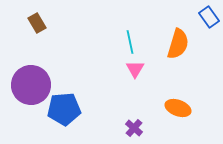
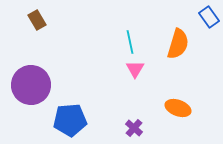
brown rectangle: moved 3 px up
blue pentagon: moved 6 px right, 11 px down
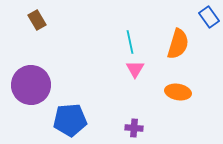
orange ellipse: moved 16 px up; rotated 10 degrees counterclockwise
purple cross: rotated 36 degrees counterclockwise
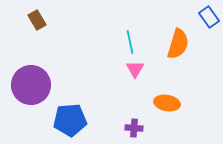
orange ellipse: moved 11 px left, 11 px down
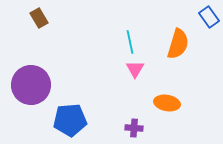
brown rectangle: moved 2 px right, 2 px up
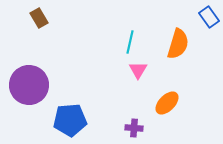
cyan line: rotated 25 degrees clockwise
pink triangle: moved 3 px right, 1 px down
purple circle: moved 2 px left
orange ellipse: rotated 55 degrees counterclockwise
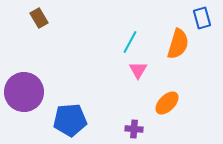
blue rectangle: moved 7 px left, 1 px down; rotated 20 degrees clockwise
cyan line: rotated 15 degrees clockwise
purple circle: moved 5 px left, 7 px down
purple cross: moved 1 px down
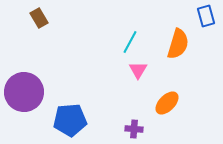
blue rectangle: moved 4 px right, 2 px up
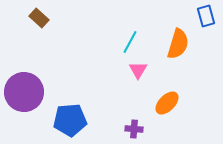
brown rectangle: rotated 18 degrees counterclockwise
